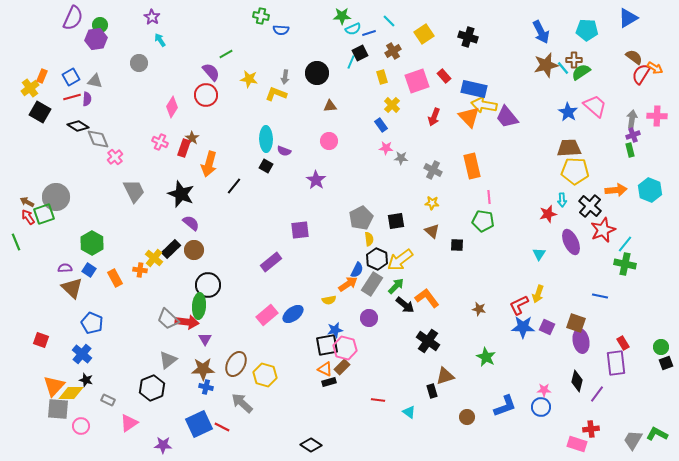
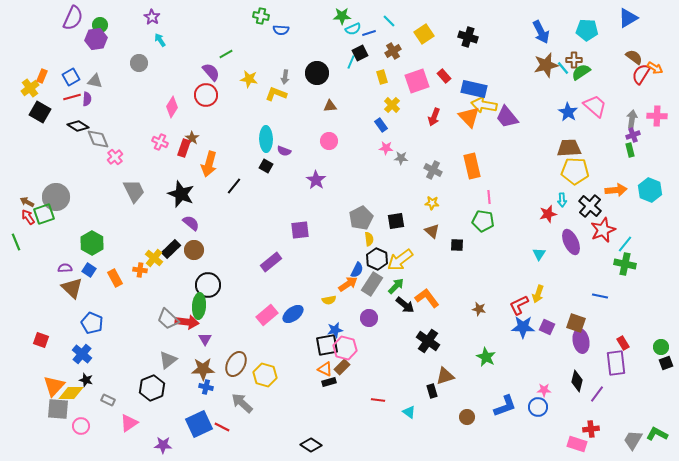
blue circle at (541, 407): moved 3 px left
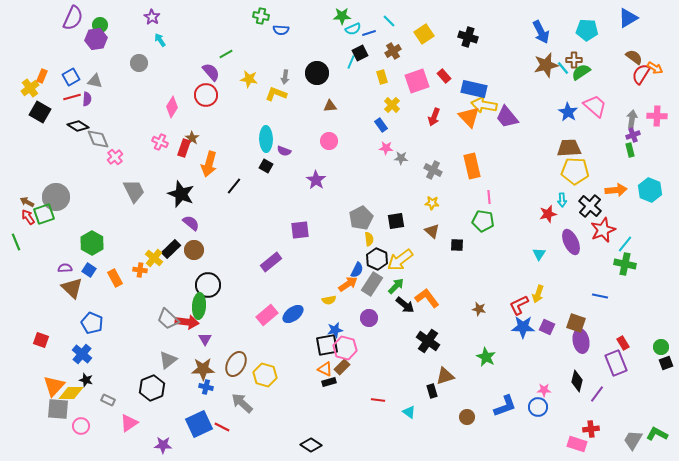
purple rectangle at (616, 363): rotated 15 degrees counterclockwise
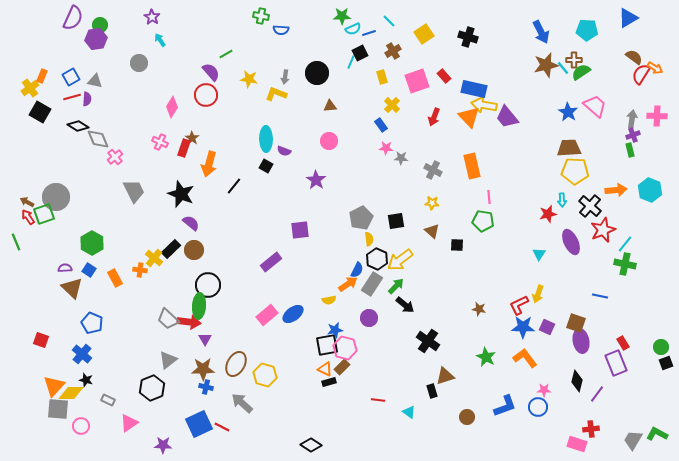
orange L-shape at (427, 298): moved 98 px right, 60 px down
red arrow at (187, 322): moved 2 px right
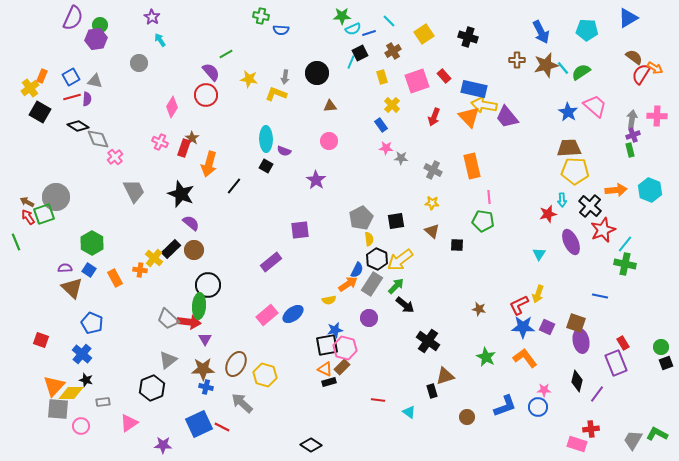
brown cross at (574, 60): moved 57 px left
gray rectangle at (108, 400): moved 5 px left, 2 px down; rotated 32 degrees counterclockwise
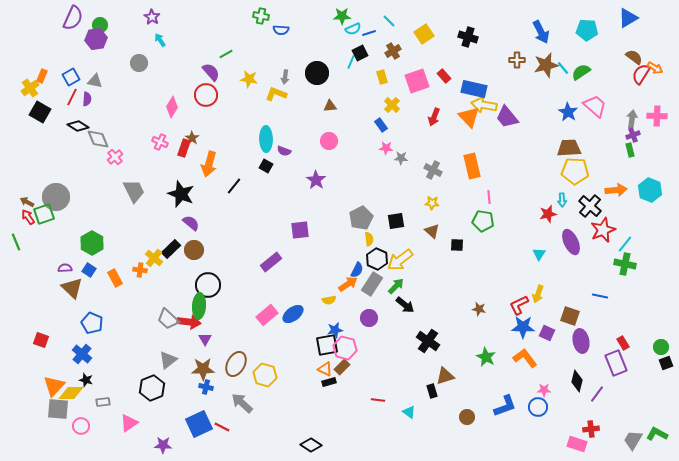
red line at (72, 97): rotated 48 degrees counterclockwise
brown square at (576, 323): moved 6 px left, 7 px up
purple square at (547, 327): moved 6 px down
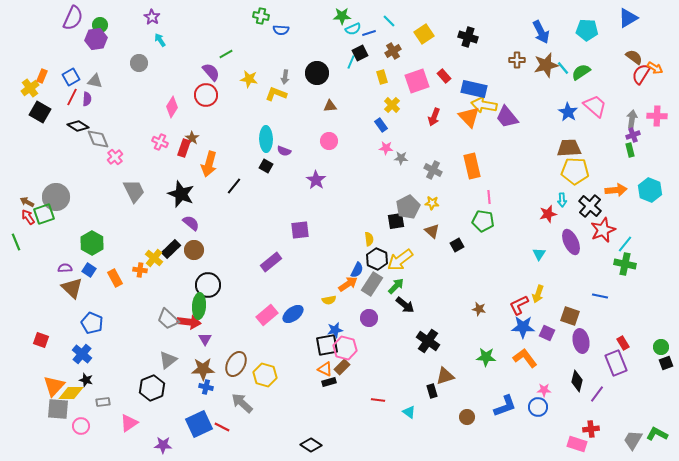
gray pentagon at (361, 218): moved 47 px right, 11 px up
black square at (457, 245): rotated 32 degrees counterclockwise
green star at (486, 357): rotated 24 degrees counterclockwise
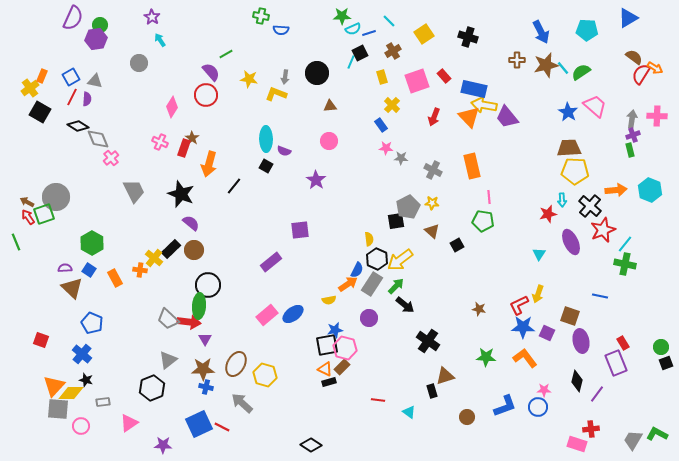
pink cross at (115, 157): moved 4 px left, 1 px down
